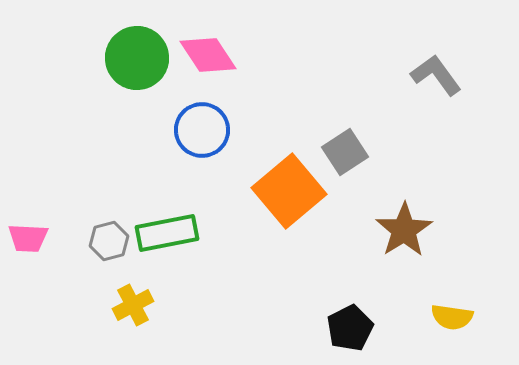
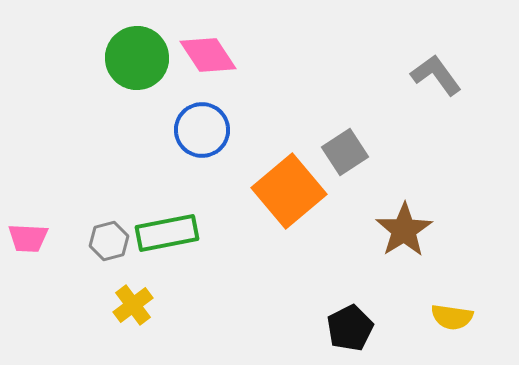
yellow cross: rotated 9 degrees counterclockwise
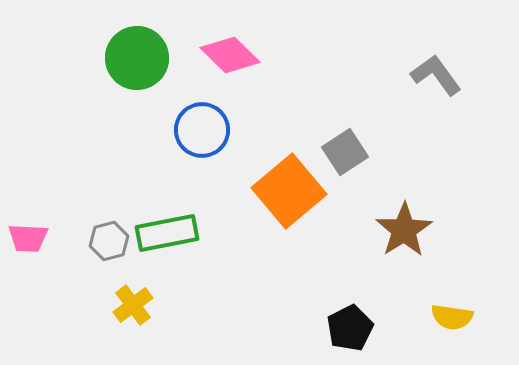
pink diamond: moved 22 px right; rotated 12 degrees counterclockwise
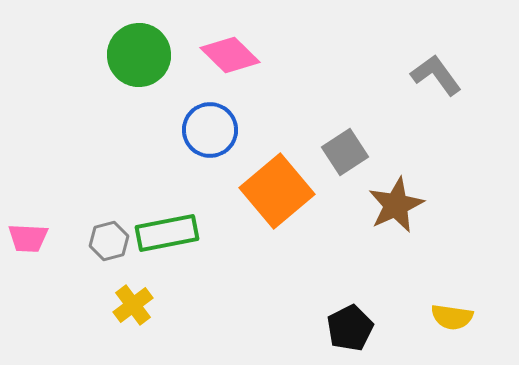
green circle: moved 2 px right, 3 px up
blue circle: moved 8 px right
orange square: moved 12 px left
brown star: moved 8 px left, 25 px up; rotated 8 degrees clockwise
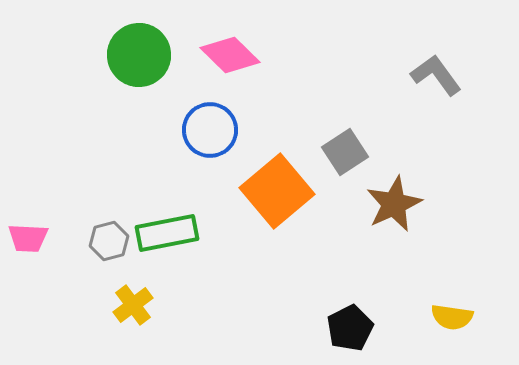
brown star: moved 2 px left, 1 px up
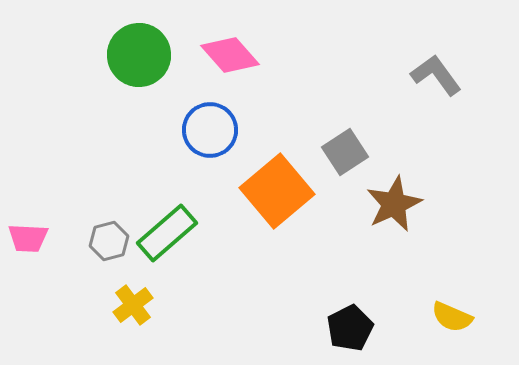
pink diamond: rotated 4 degrees clockwise
green rectangle: rotated 30 degrees counterclockwise
yellow semicircle: rotated 15 degrees clockwise
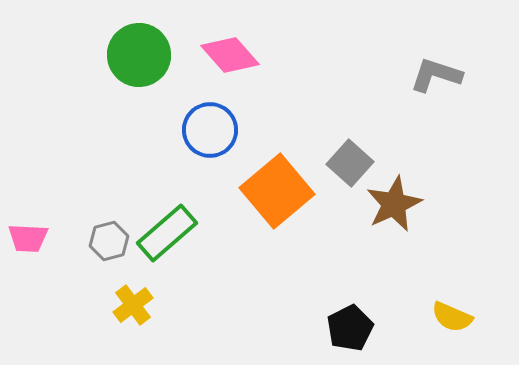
gray L-shape: rotated 36 degrees counterclockwise
gray square: moved 5 px right, 11 px down; rotated 15 degrees counterclockwise
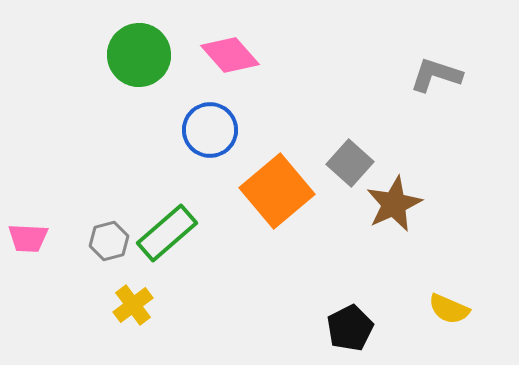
yellow semicircle: moved 3 px left, 8 px up
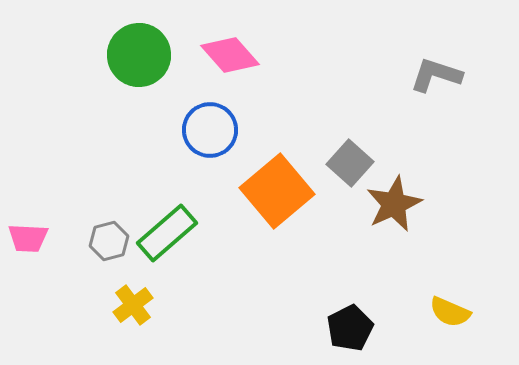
yellow semicircle: moved 1 px right, 3 px down
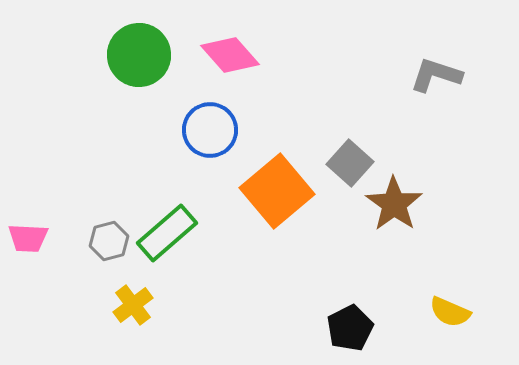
brown star: rotated 12 degrees counterclockwise
